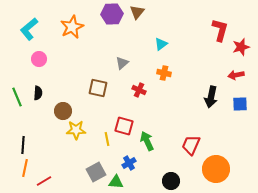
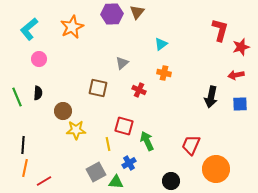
yellow line: moved 1 px right, 5 px down
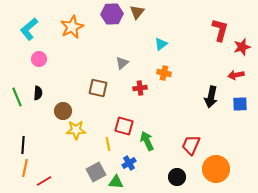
red star: moved 1 px right
red cross: moved 1 px right, 2 px up; rotated 32 degrees counterclockwise
black circle: moved 6 px right, 4 px up
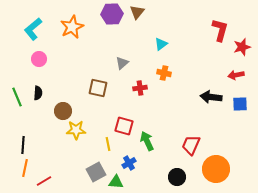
cyan L-shape: moved 4 px right
black arrow: rotated 85 degrees clockwise
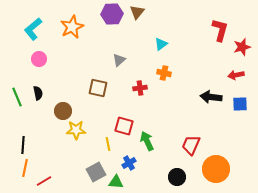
gray triangle: moved 3 px left, 3 px up
black semicircle: rotated 16 degrees counterclockwise
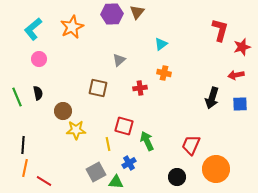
black arrow: moved 1 px right, 1 px down; rotated 80 degrees counterclockwise
red line: rotated 63 degrees clockwise
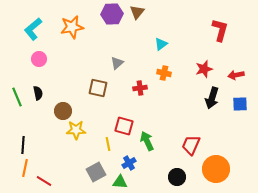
orange star: rotated 15 degrees clockwise
red star: moved 38 px left, 22 px down
gray triangle: moved 2 px left, 3 px down
green triangle: moved 4 px right
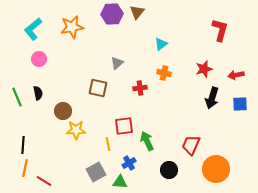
red square: rotated 24 degrees counterclockwise
black circle: moved 8 px left, 7 px up
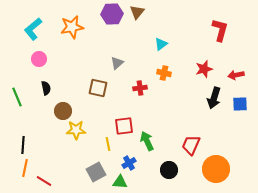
black semicircle: moved 8 px right, 5 px up
black arrow: moved 2 px right
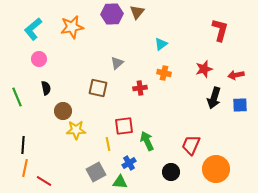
blue square: moved 1 px down
black circle: moved 2 px right, 2 px down
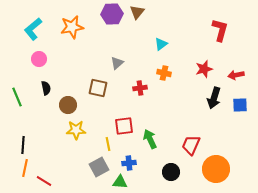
brown circle: moved 5 px right, 6 px up
green arrow: moved 3 px right, 2 px up
blue cross: rotated 24 degrees clockwise
gray square: moved 3 px right, 5 px up
